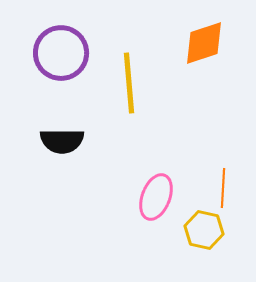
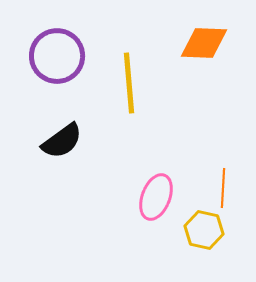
orange diamond: rotated 21 degrees clockwise
purple circle: moved 4 px left, 3 px down
black semicircle: rotated 36 degrees counterclockwise
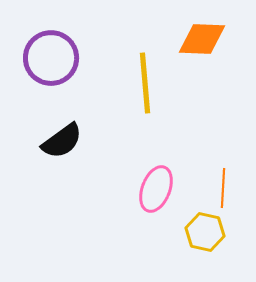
orange diamond: moved 2 px left, 4 px up
purple circle: moved 6 px left, 2 px down
yellow line: moved 16 px right
pink ellipse: moved 8 px up
yellow hexagon: moved 1 px right, 2 px down
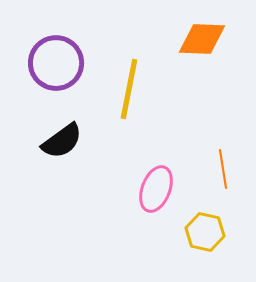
purple circle: moved 5 px right, 5 px down
yellow line: moved 16 px left, 6 px down; rotated 16 degrees clockwise
orange line: moved 19 px up; rotated 12 degrees counterclockwise
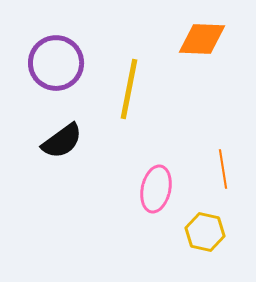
pink ellipse: rotated 9 degrees counterclockwise
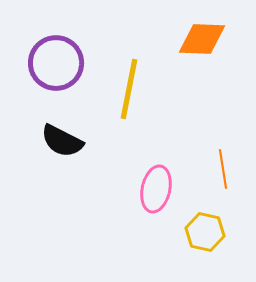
black semicircle: rotated 63 degrees clockwise
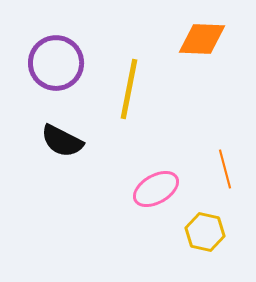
orange line: moved 2 px right; rotated 6 degrees counterclockwise
pink ellipse: rotated 48 degrees clockwise
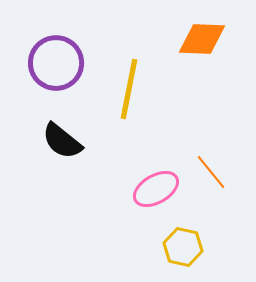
black semicircle: rotated 12 degrees clockwise
orange line: moved 14 px left, 3 px down; rotated 24 degrees counterclockwise
yellow hexagon: moved 22 px left, 15 px down
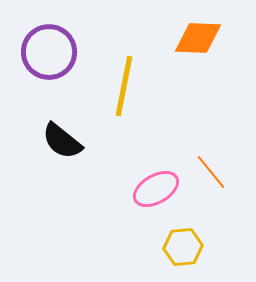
orange diamond: moved 4 px left, 1 px up
purple circle: moved 7 px left, 11 px up
yellow line: moved 5 px left, 3 px up
yellow hexagon: rotated 18 degrees counterclockwise
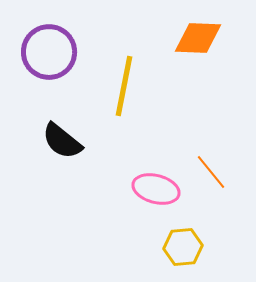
pink ellipse: rotated 45 degrees clockwise
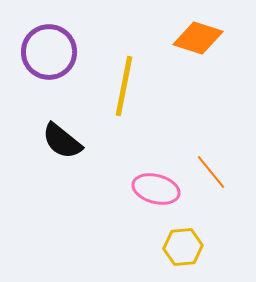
orange diamond: rotated 15 degrees clockwise
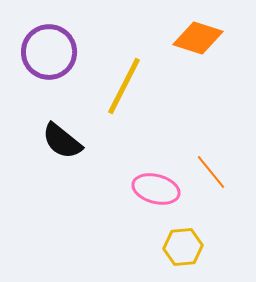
yellow line: rotated 16 degrees clockwise
